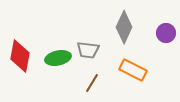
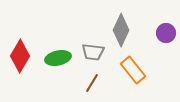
gray diamond: moved 3 px left, 3 px down
gray trapezoid: moved 5 px right, 2 px down
red diamond: rotated 20 degrees clockwise
orange rectangle: rotated 24 degrees clockwise
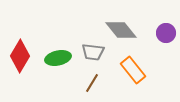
gray diamond: rotated 64 degrees counterclockwise
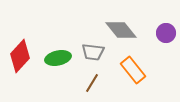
red diamond: rotated 12 degrees clockwise
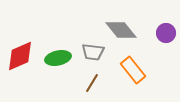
red diamond: rotated 24 degrees clockwise
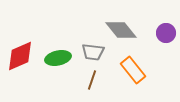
brown line: moved 3 px up; rotated 12 degrees counterclockwise
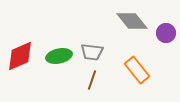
gray diamond: moved 11 px right, 9 px up
gray trapezoid: moved 1 px left
green ellipse: moved 1 px right, 2 px up
orange rectangle: moved 4 px right
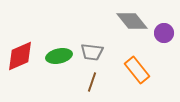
purple circle: moved 2 px left
brown line: moved 2 px down
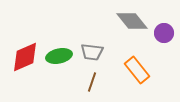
red diamond: moved 5 px right, 1 px down
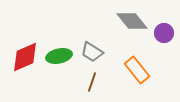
gray trapezoid: rotated 25 degrees clockwise
